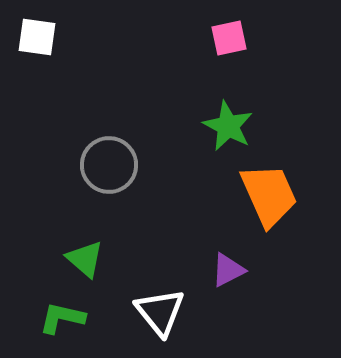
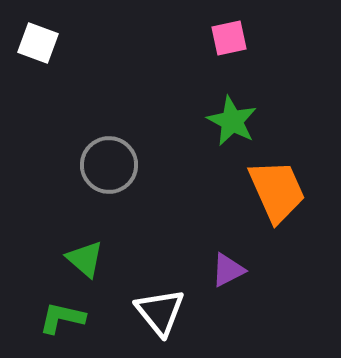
white square: moved 1 px right, 6 px down; rotated 12 degrees clockwise
green star: moved 4 px right, 5 px up
orange trapezoid: moved 8 px right, 4 px up
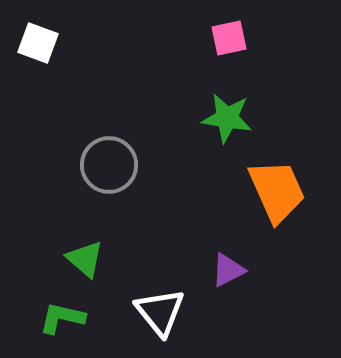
green star: moved 5 px left, 3 px up; rotated 18 degrees counterclockwise
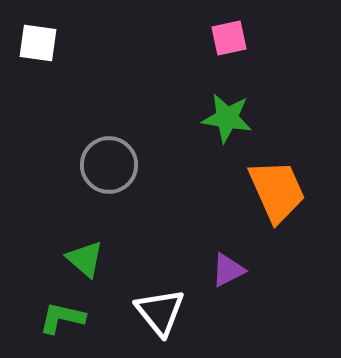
white square: rotated 12 degrees counterclockwise
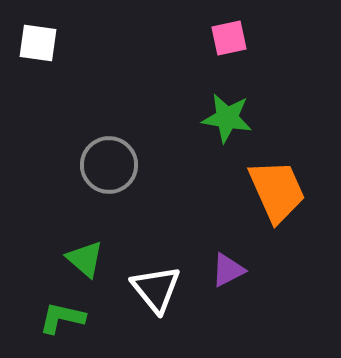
white triangle: moved 4 px left, 23 px up
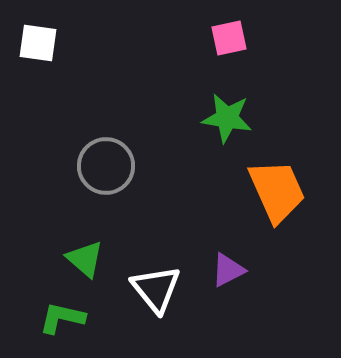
gray circle: moved 3 px left, 1 px down
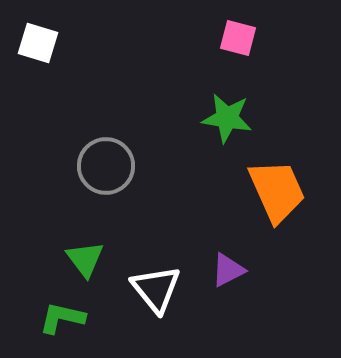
pink square: moved 9 px right; rotated 27 degrees clockwise
white square: rotated 9 degrees clockwise
green triangle: rotated 12 degrees clockwise
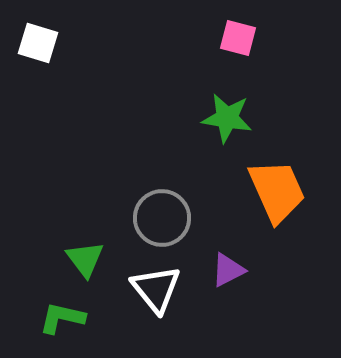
gray circle: moved 56 px right, 52 px down
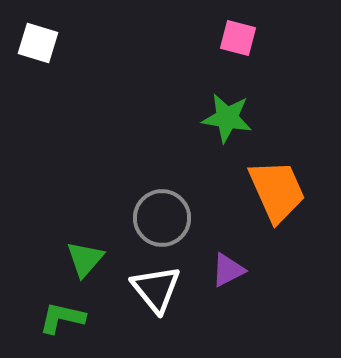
green triangle: rotated 18 degrees clockwise
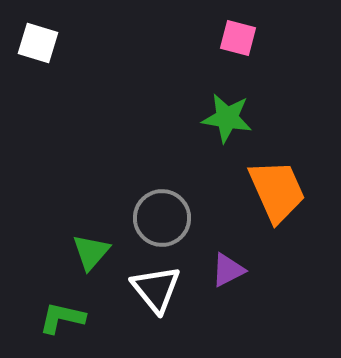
green triangle: moved 6 px right, 7 px up
